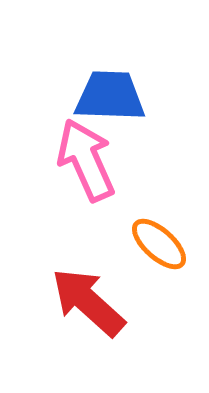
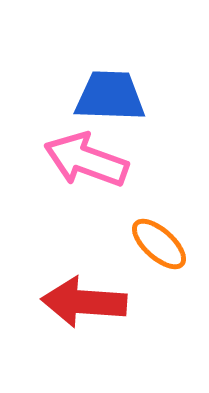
pink arrow: rotated 46 degrees counterclockwise
red arrow: moved 4 px left; rotated 38 degrees counterclockwise
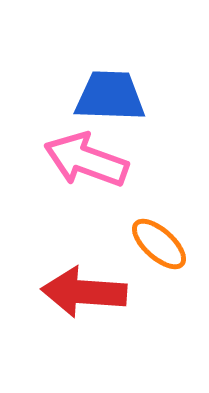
red arrow: moved 10 px up
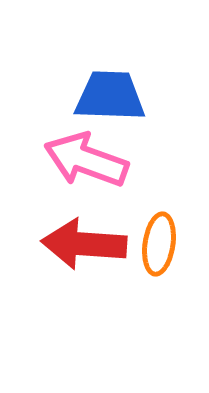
orange ellipse: rotated 56 degrees clockwise
red arrow: moved 48 px up
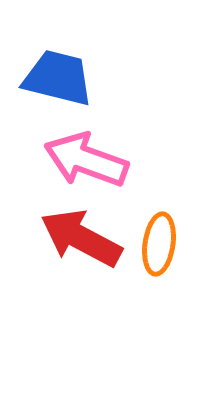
blue trapezoid: moved 52 px left, 18 px up; rotated 12 degrees clockwise
red arrow: moved 3 px left, 6 px up; rotated 24 degrees clockwise
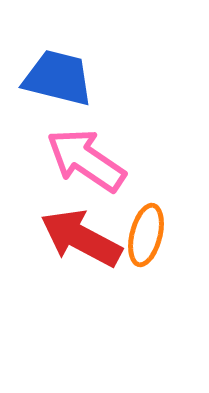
pink arrow: rotated 14 degrees clockwise
orange ellipse: moved 13 px left, 9 px up; rotated 6 degrees clockwise
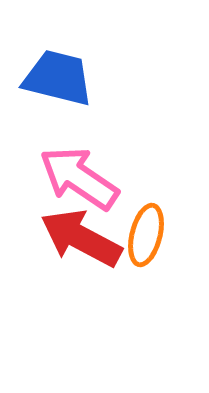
pink arrow: moved 7 px left, 18 px down
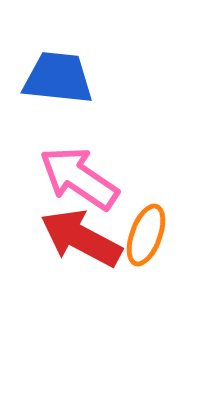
blue trapezoid: rotated 8 degrees counterclockwise
orange ellipse: rotated 6 degrees clockwise
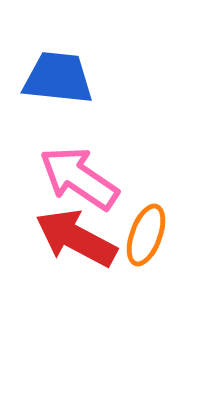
red arrow: moved 5 px left
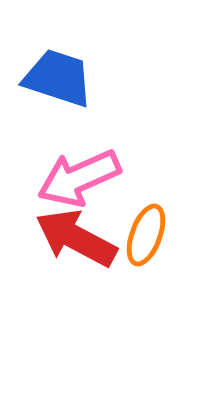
blue trapezoid: rotated 12 degrees clockwise
pink arrow: rotated 58 degrees counterclockwise
